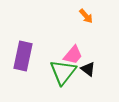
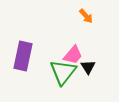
black triangle: moved 2 px up; rotated 21 degrees clockwise
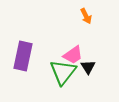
orange arrow: rotated 14 degrees clockwise
pink trapezoid: rotated 15 degrees clockwise
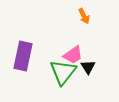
orange arrow: moved 2 px left
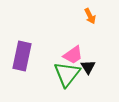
orange arrow: moved 6 px right
purple rectangle: moved 1 px left
green triangle: moved 4 px right, 2 px down
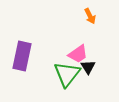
pink trapezoid: moved 5 px right, 1 px up
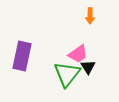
orange arrow: rotated 28 degrees clockwise
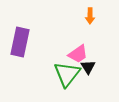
purple rectangle: moved 2 px left, 14 px up
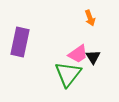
orange arrow: moved 2 px down; rotated 21 degrees counterclockwise
black triangle: moved 5 px right, 10 px up
green triangle: moved 1 px right
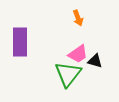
orange arrow: moved 12 px left
purple rectangle: rotated 12 degrees counterclockwise
black triangle: moved 2 px right, 4 px down; rotated 42 degrees counterclockwise
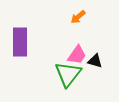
orange arrow: moved 1 px up; rotated 70 degrees clockwise
pink trapezoid: moved 1 px left, 1 px down; rotated 20 degrees counterclockwise
